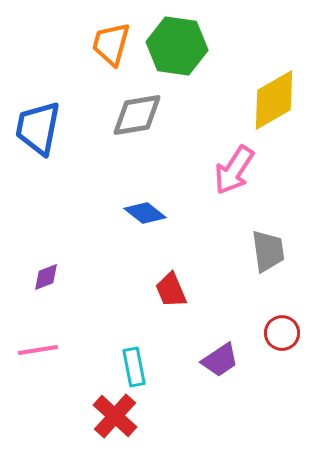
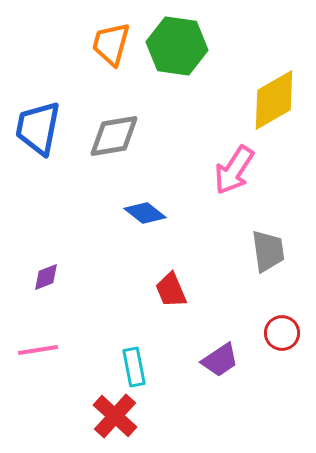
gray diamond: moved 23 px left, 21 px down
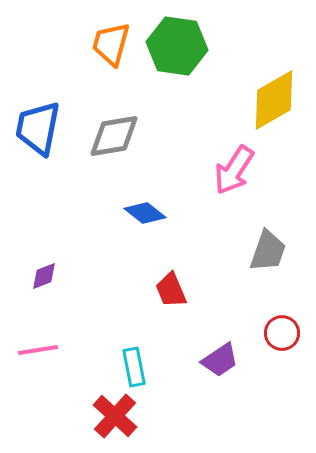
gray trapezoid: rotated 27 degrees clockwise
purple diamond: moved 2 px left, 1 px up
